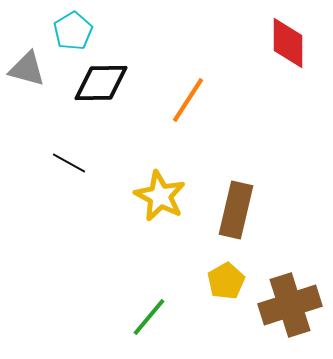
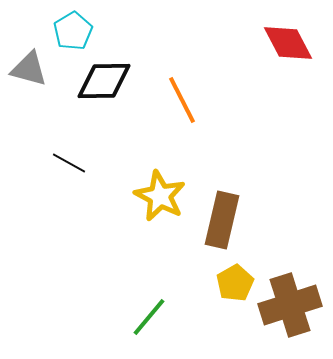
red diamond: rotated 28 degrees counterclockwise
gray triangle: moved 2 px right
black diamond: moved 3 px right, 2 px up
orange line: moved 6 px left; rotated 60 degrees counterclockwise
brown rectangle: moved 14 px left, 10 px down
yellow pentagon: moved 9 px right, 2 px down
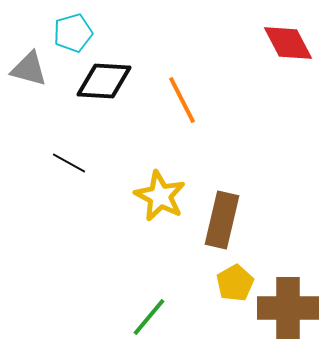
cyan pentagon: moved 2 px down; rotated 15 degrees clockwise
black diamond: rotated 4 degrees clockwise
brown cross: moved 2 px left, 3 px down; rotated 18 degrees clockwise
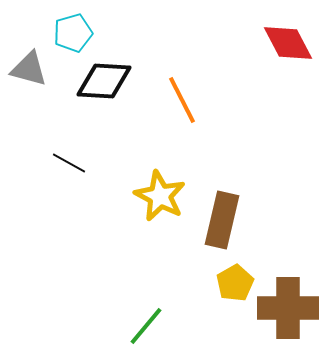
green line: moved 3 px left, 9 px down
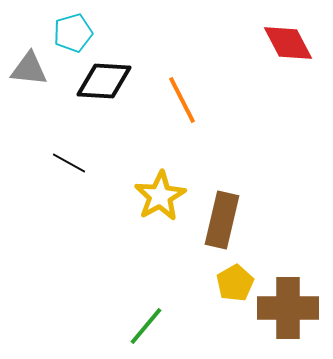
gray triangle: rotated 9 degrees counterclockwise
yellow star: rotated 15 degrees clockwise
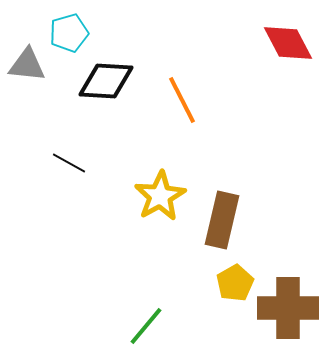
cyan pentagon: moved 4 px left
gray triangle: moved 2 px left, 4 px up
black diamond: moved 2 px right
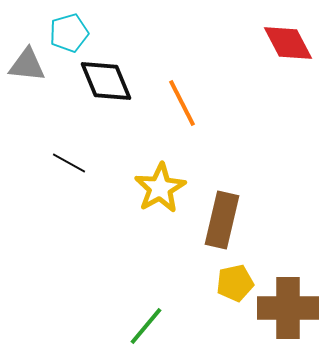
black diamond: rotated 64 degrees clockwise
orange line: moved 3 px down
yellow star: moved 8 px up
yellow pentagon: rotated 18 degrees clockwise
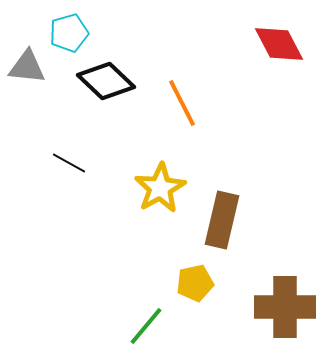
red diamond: moved 9 px left, 1 px down
gray triangle: moved 2 px down
black diamond: rotated 24 degrees counterclockwise
yellow pentagon: moved 40 px left
brown cross: moved 3 px left, 1 px up
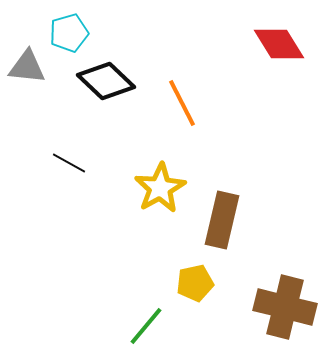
red diamond: rotated 4 degrees counterclockwise
brown cross: rotated 14 degrees clockwise
